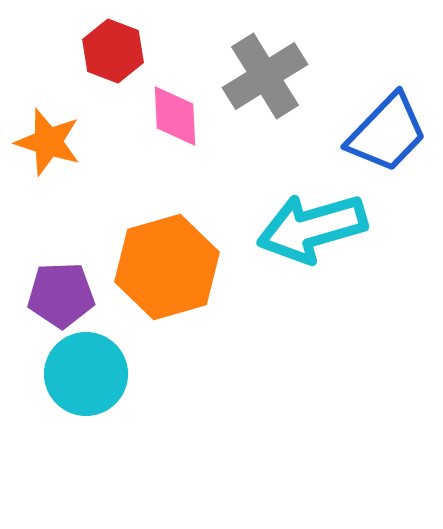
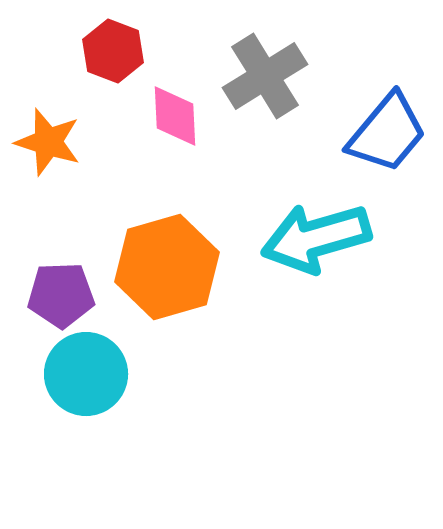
blue trapezoid: rotated 4 degrees counterclockwise
cyan arrow: moved 4 px right, 10 px down
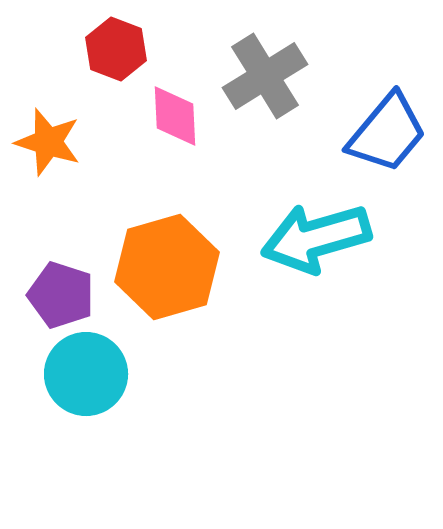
red hexagon: moved 3 px right, 2 px up
purple pentagon: rotated 20 degrees clockwise
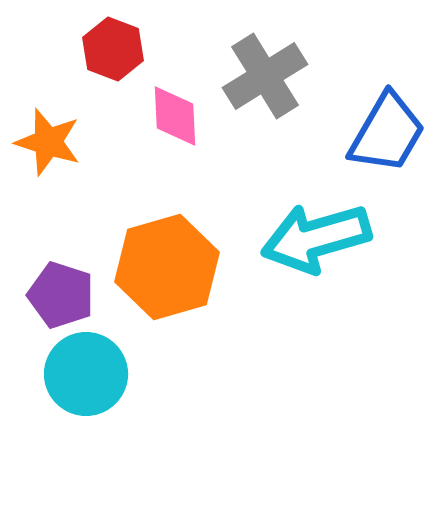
red hexagon: moved 3 px left
blue trapezoid: rotated 10 degrees counterclockwise
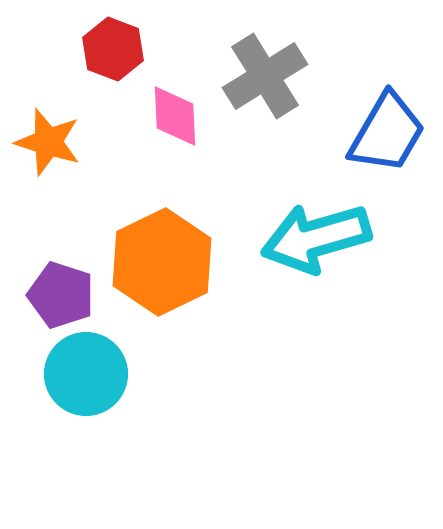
orange hexagon: moved 5 px left, 5 px up; rotated 10 degrees counterclockwise
